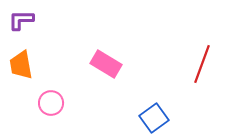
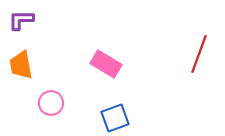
red line: moved 3 px left, 10 px up
blue square: moved 39 px left; rotated 16 degrees clockwise
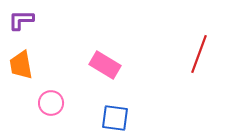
pink rectangle: moved 1 px left, 1 px down
blue square: rotated 28 degrees clockwise
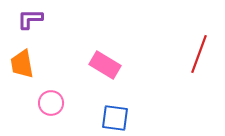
purple L-shape: moved 9 px right, 1 px up
orange trapezoid: moved 1 px right, 1 px up
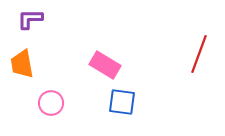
blue square: moved 7 px right, 16 px up
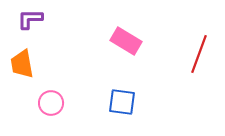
pink rectangle: moved 21 px right, 24 px up
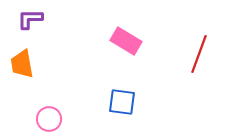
pink circle: moved 2 px left, 16 px down
